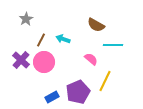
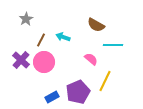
cyan arrow: moved 2 px up
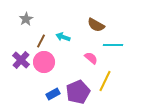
brown line: moved 1 px down
pink semicircle: moved 1 px up
blue rectangle: moved 1 px right, 3 px up
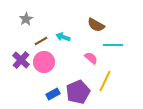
brown line: rotated 32 degrees clockwise
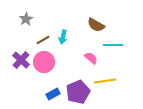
cyan arrow: rotated 96 degrees counterclockwise
brown line: moved 2 px right, 1 px up
yellow line: rotated 55 degrees clockwise
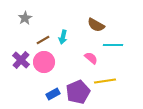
gray star: moved 1 px left, 1 px up
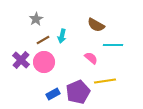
gray star: moved 11 px right, 1 px down
cyan arrow: moved 1 px left, 1 px up
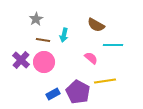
cyan arrow: moved 2 px right, 1 px up
brown line: rotated 40 degrees clockwise
purple pentagon: rotated 20 degrees counterclockwise
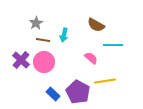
gray star: moved 4 px down
blue rectangle: rotated 72 degrees clockwise
